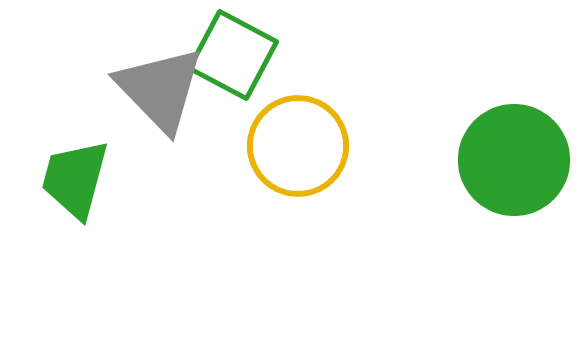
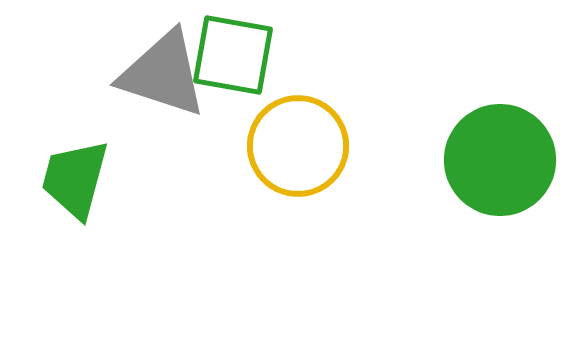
green square: rotated 18 degrees counterclockwise
gray triangle: moved 3 px right, 15 px up; rotated 28 degrees counterclockwise
green circle: moved 14 px left
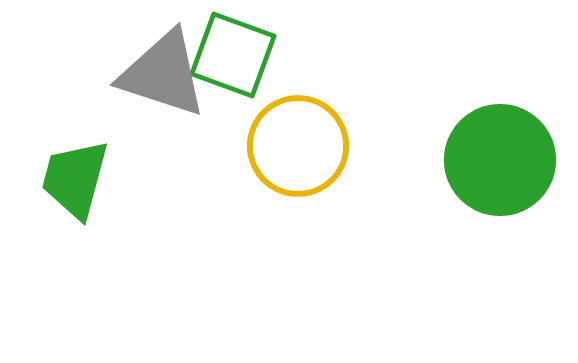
green square: rotated 10 degrees clockwise
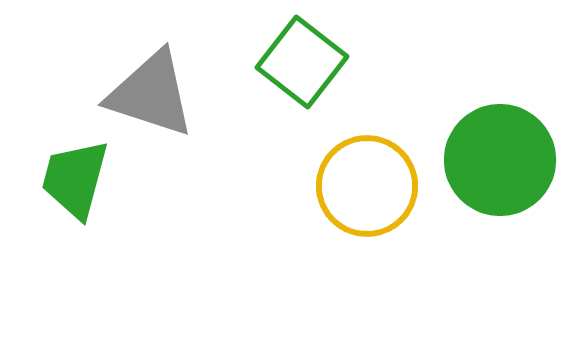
green square: moved 69 px right, 7 px down; rotated 18 degrees clockwise
gray triangle: moved 12 px left, 20 px down
yellow circle: moved 69 px right, 40 px down
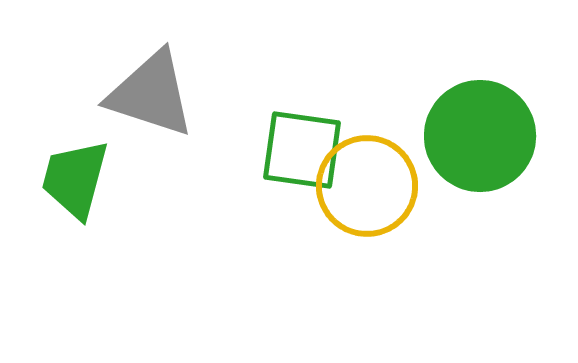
green square: moved 88 px down; rotated 30 degrees counterclockwise
green circle: moved 20 px left, 24 px up
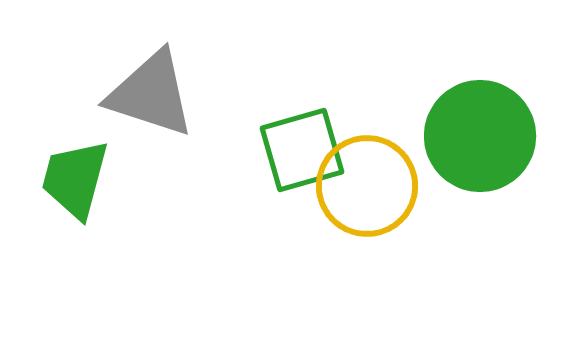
green square: rotated 24 degrees counterclockwise
